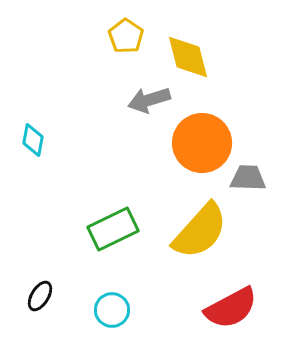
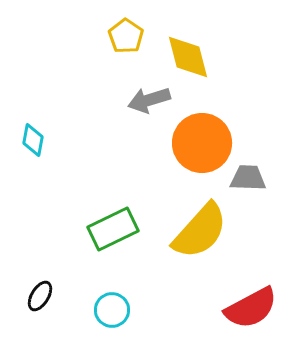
red semicircle: moved 20 px right
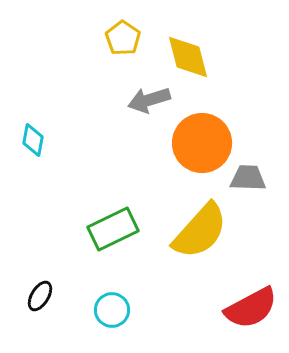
yellow pentagon: moved 3 px left, 2 px down
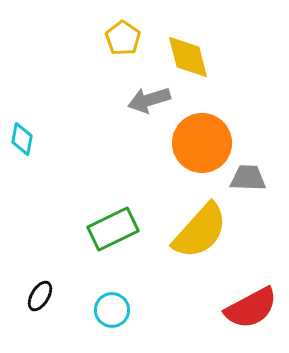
cyan diamond: moved 11 px left, 1 px up
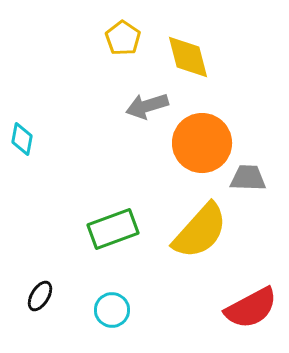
gray arrow: moved 2 px left, 6 px down
green rectangle: rotated 6 degrees clockwise
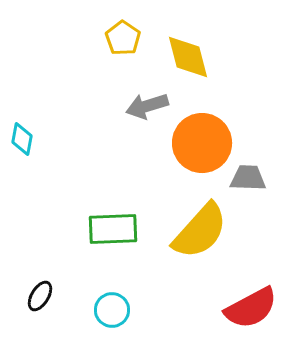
green rectangle: rotated 18 degrees clockwise
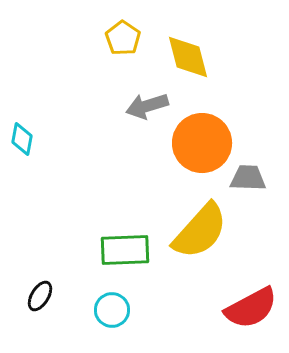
green rectangle: moved 12 px right, 21 px down
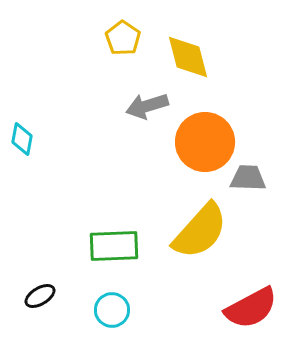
orange circle: moved 3 px right, 1 px up
green rectangle: moved 11 px left, 4 px up
black ellipse: rotated 28 degrees clockwise
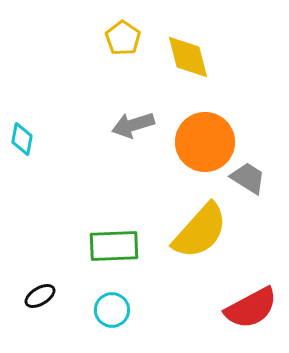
gray arrow: moved 14 px left, 19 px down
gray trapezoid: rotated 30 degrees clockwise
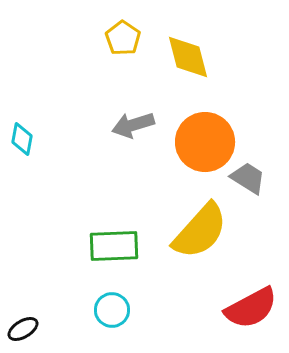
black ellipse: moved 17 px left, 33 px down
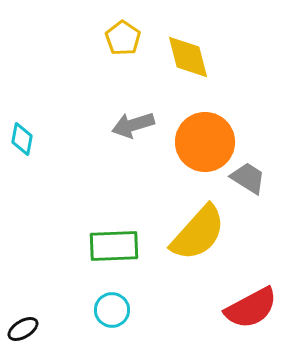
yellow semicircle: moved 2 px left, 2 px down
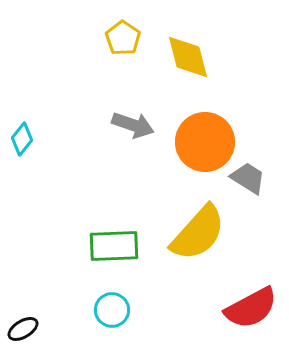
gray arrow: rotated 144 degrees counterclockwise
cyan diamond: rotated 28 degrees clockwise
